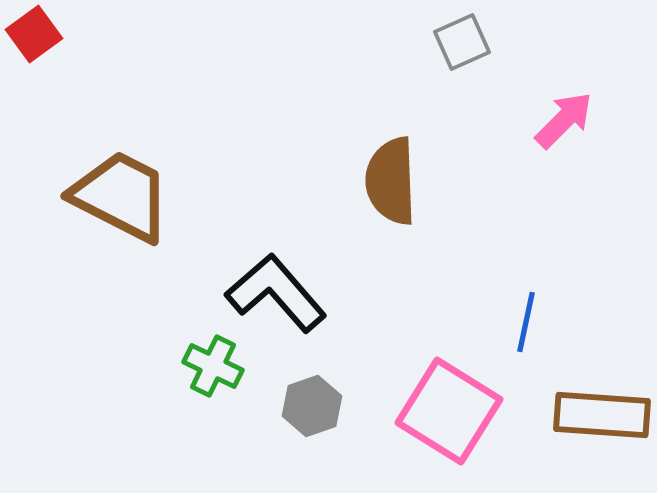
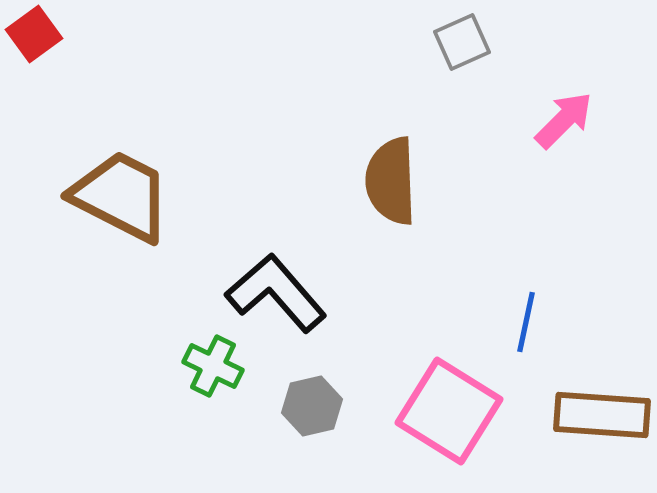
gray hexagon: rotated 6 degrees clockwise
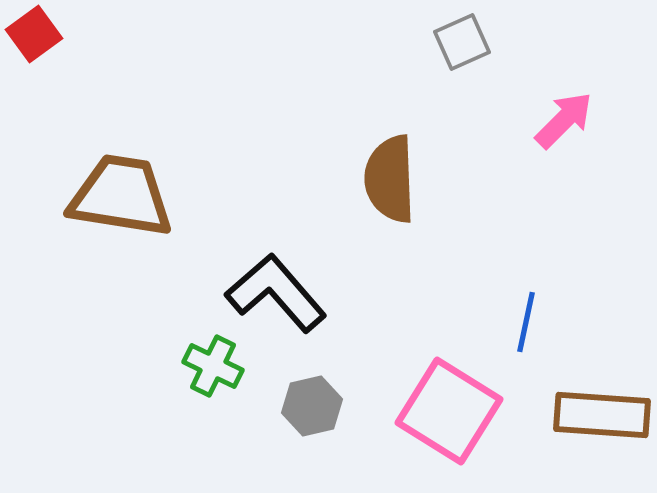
brown semicircle: moved 1 px left, 2 px up
brown trapezoid: rotated 18 degrees counterclockwise
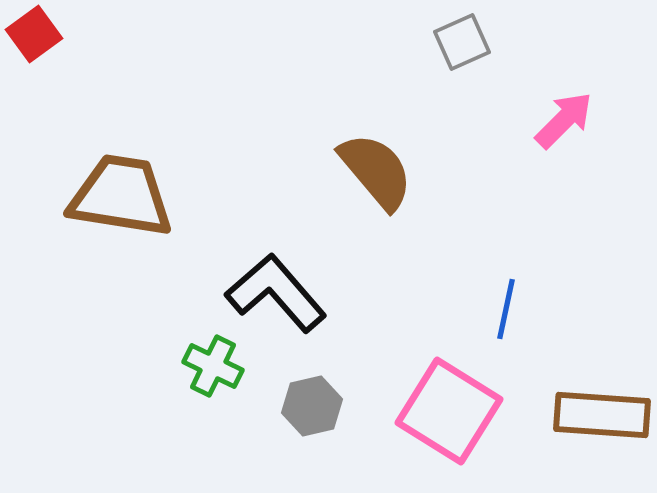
brown semicircle: moved 14 px left, 8 px up; rotated 142 degrees clockwise
blue line: moved 20 px left, 13 px up
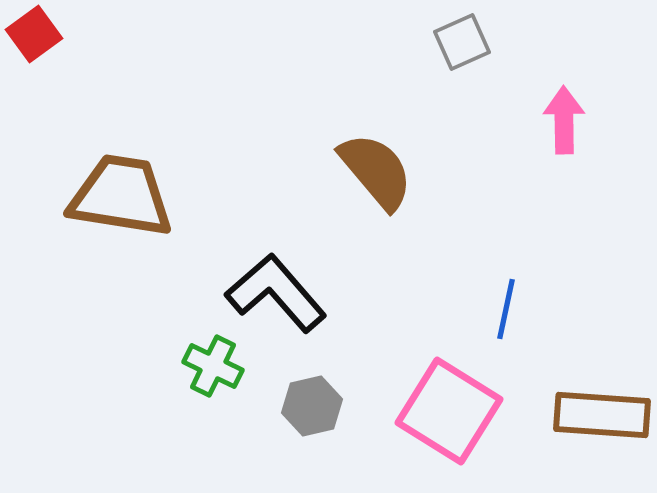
pink arrow: rotated 46 degrees counterclockwise
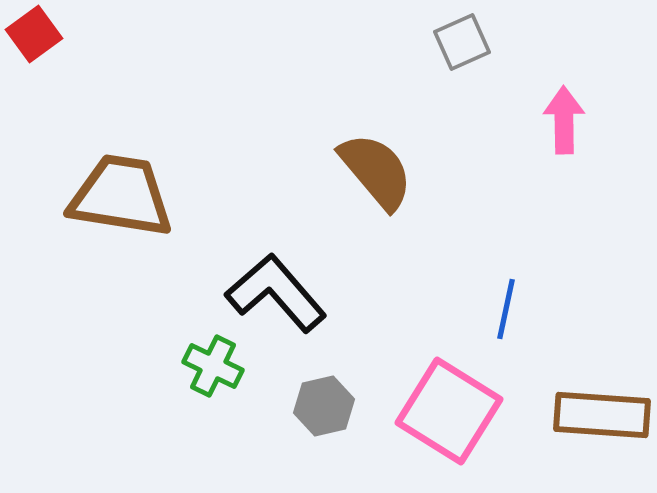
gray hexagon: moved 12 px right
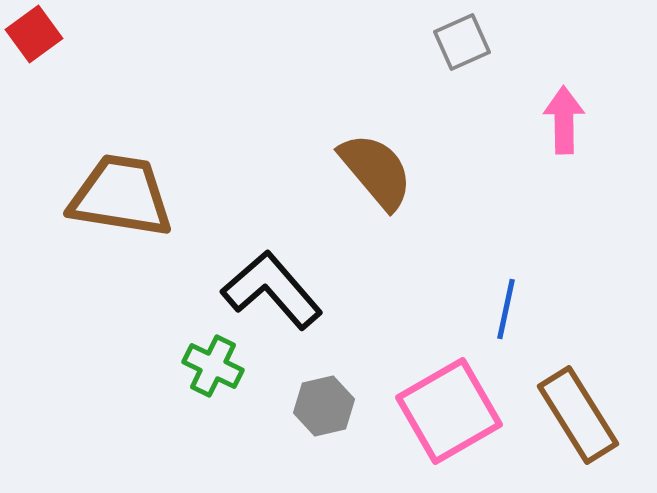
black L-shape: moved 4 px left, 3 px up
pink square: rotated 28 degrees clockwise
brown rectangle: moved 24 px left; rotated 54 degrees clockwise
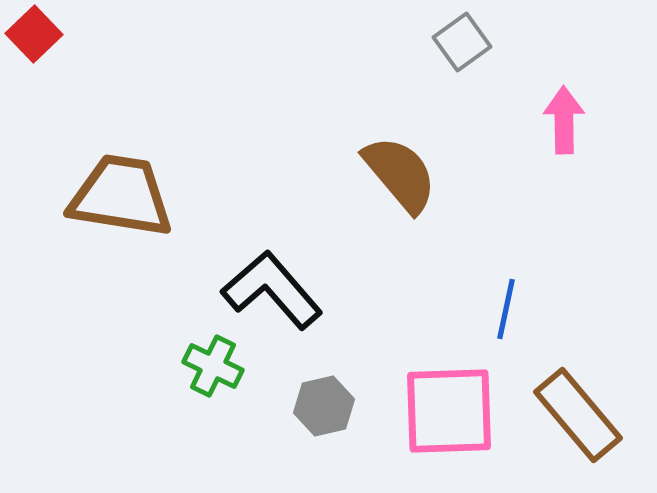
red square: rotated 8 degrees counterclockwise
gray square: rotated 12 degrees counterclockwise
brown semicircle: moved 24 px right, 3 px down
pink square: rotated 28 degrees clockwise
brown rectangle: rotated 8 degrees counterclockwise
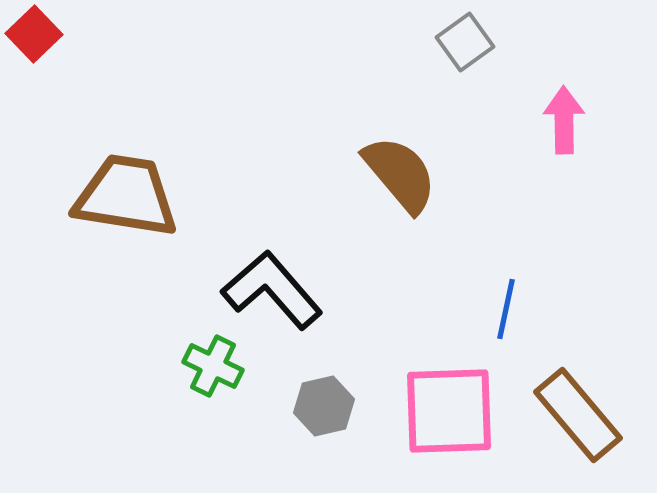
gray square: moved 3 px right
brown trapezoid: moved 5 px right
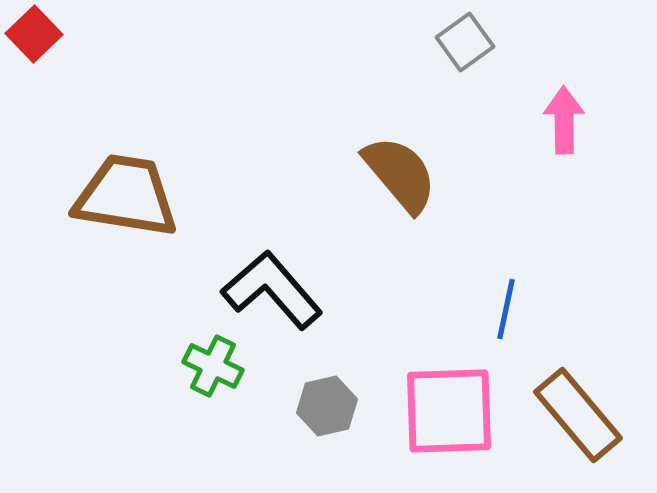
gray hexagon: moved 3 px right
